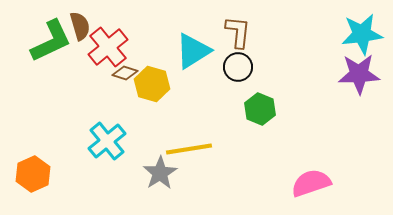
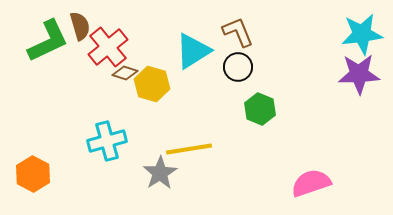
brown L-shape: rotated 28 degrees counterclockwise
green L-shape: moved 3 px left
cyan cross: rotated 24 degrees clockwise
orange hexagon: rotated 8 degrees counterclockwise
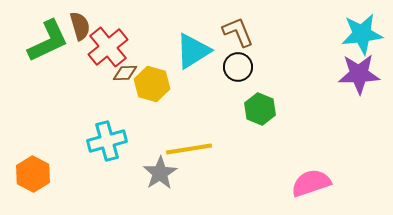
brown diamond: rotated 20 degrees counterclockwise
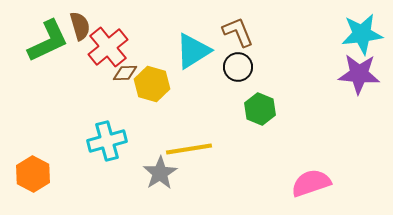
purple star: rotated 6 degrees clockwise
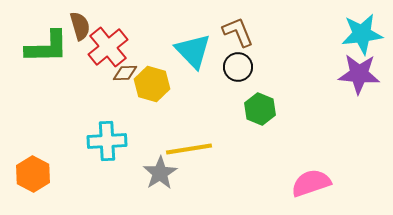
green L-shape: moved 1 px left, 6 px down; rotated 24 degrees clockwise
cyan triangle: rotated 42 degrees counterclockwise
cyan cross: rotated 12 degrees clockwise
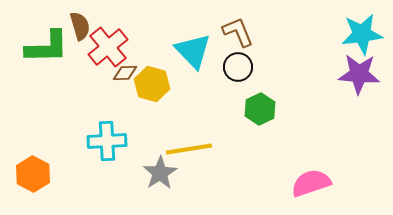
green hexagon: rotated 12 degrees clockwise
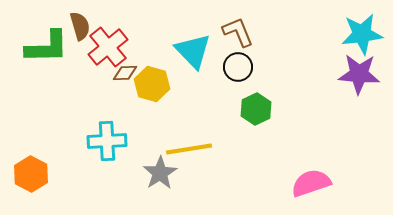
green hexagon: moved 4 px left
orange hexagon: moved 2 px left
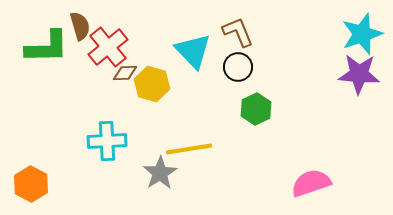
cyan star: rotated 12 degrees counterclockwise
orange hexagon: moved 10 px down
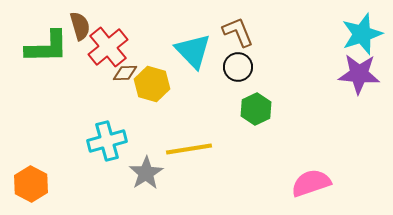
cyan cross: rotated 12 degrees counterclockwise
gray star: moved 14 px left
